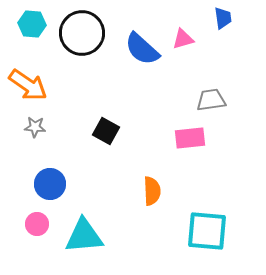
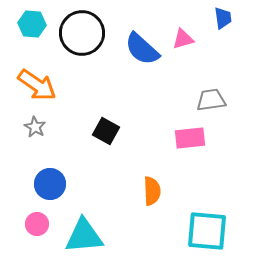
orange arrow: moved 9 px right
gray star: rotated 25 degrees clockwise
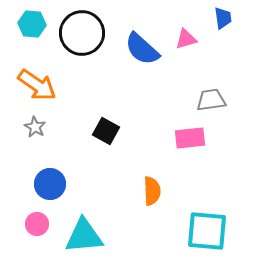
pink triangle: moved 3 px right
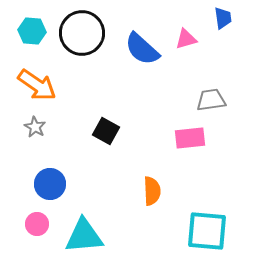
cyan hexagon: moved 7 px down
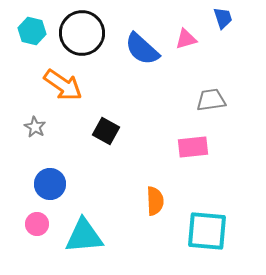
blue trapezoid: rotated 10 degrees counterclockwise
cyan hexagon: rotated 8 degrees clockwise
orange arrow: moved 26 px right
pink rectangle: moved 3 px right, 9 px down
orange semicircle: moved 3 px right, 10 px down
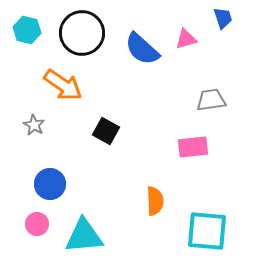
cyan hexagon: moved 5 px left, 1 px up
gray star: moved 1 px left, 2 px up
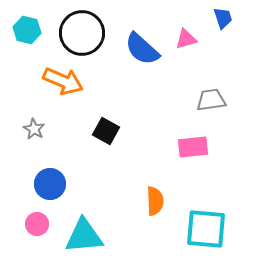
orange arrow: moved 4 px up; rotated 12 degrees counterclockwise
gray star: moved 4 px down
cyan square: moved 1 px left, 2 px up
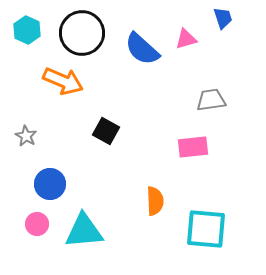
cyan hexagon: rotated 12 degrees clockwise
gray star: moved 8 px left, 7 px down
cyan triangle: moved 5 px up
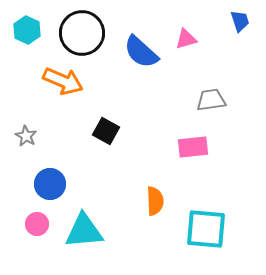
blue trapezoid: moved 17 px right, 3 px down
blue semicircle: moved 1 px left, 3 px down
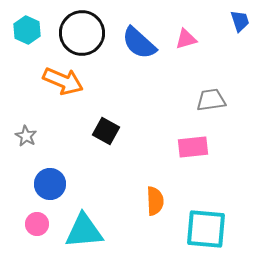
blue semicircle: moved 2 px left, 9 px up
